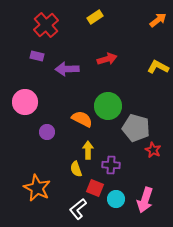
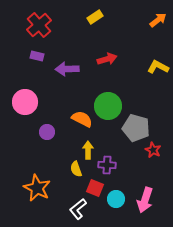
red cross: moved 7 px left
purple cross: moved 4 px left
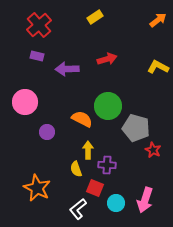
cyan circle: moved 4 px down
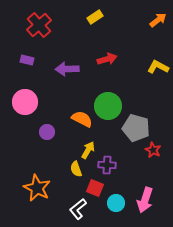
purple rectangle: moved 10 px left, 4 px down
yellow arrow: rotated 30 degrees clockwise
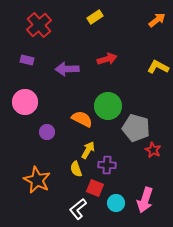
orange arrow: moved 1 px left
orange star: moved 8 px up
